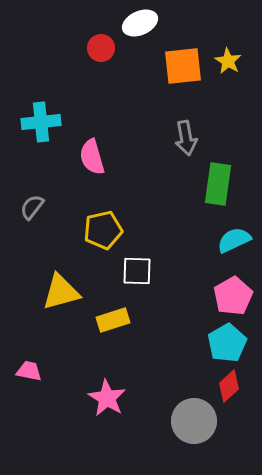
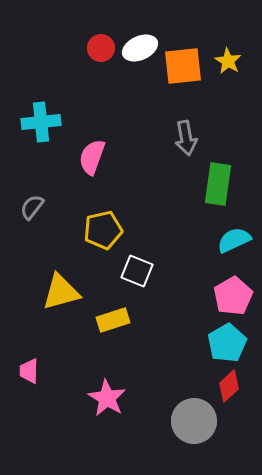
white ellipse: moved 25 px down
pink semicircle: rotated 36 degrees clockwise
white square: rotated 20 degrees clockwise
pink trapezoid: rotated 100 degrees counterclockwise
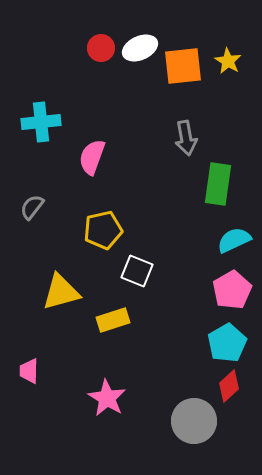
pink pentagon: moved 1 px left, 6 px up
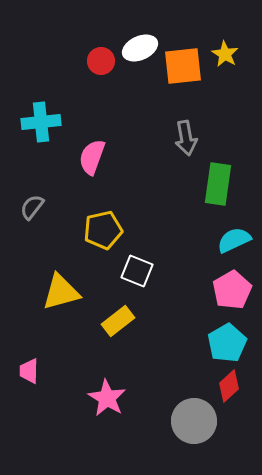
red circle: moved 13 px down
yellow star: moved 3 px left, 7 px up
yellow rectangle: moved 5 px right, 1 px down; rotated 20 degrees counterclockwise
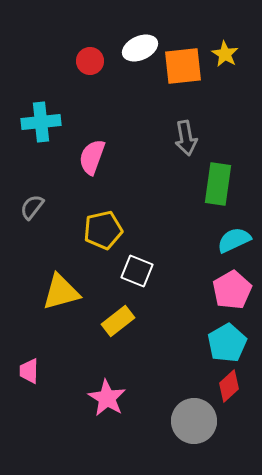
red circle: moved 11 px left
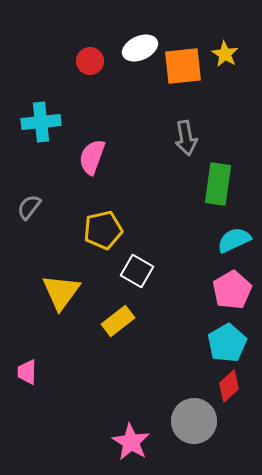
gray semicircle: moved 3 px left
white square: rotated 8 degrees clockwise
yellow triangle: rotated 39 degrees counterclockwise
pink trapezoid: moved 2 px left, 1 px down
pink star: moved 24 px right, 44 px down
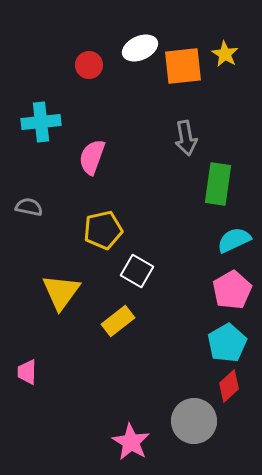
red circle: moved 1 px left, 4 px down
gray semicircle: rotated 64 degrees clockwise
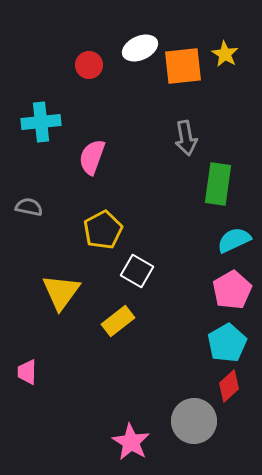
yellow pentagon: rotated 15 degrees counterclockwise
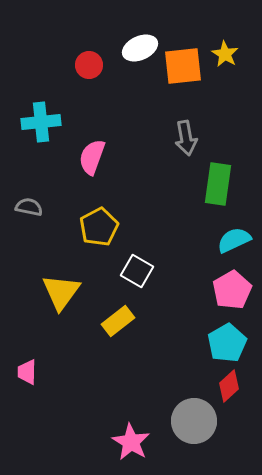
yellow pentagon: moved 4 px left, 3 px up
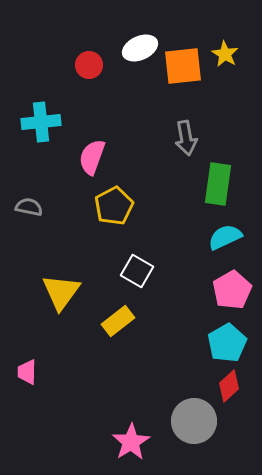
yellow pentagon: moved 15 px right, 21 px up
cyan semicircle: moved 9 px left, 3 px up
pink star: rotated 9 degrees clockwise
